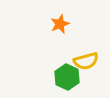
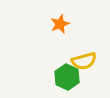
yellow semicircle: moved 2 px left
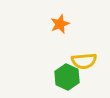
yellow semicircle: rotated 10 degrees clockwise
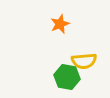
green hexagon: rotated 15 degrees counterclockwise
